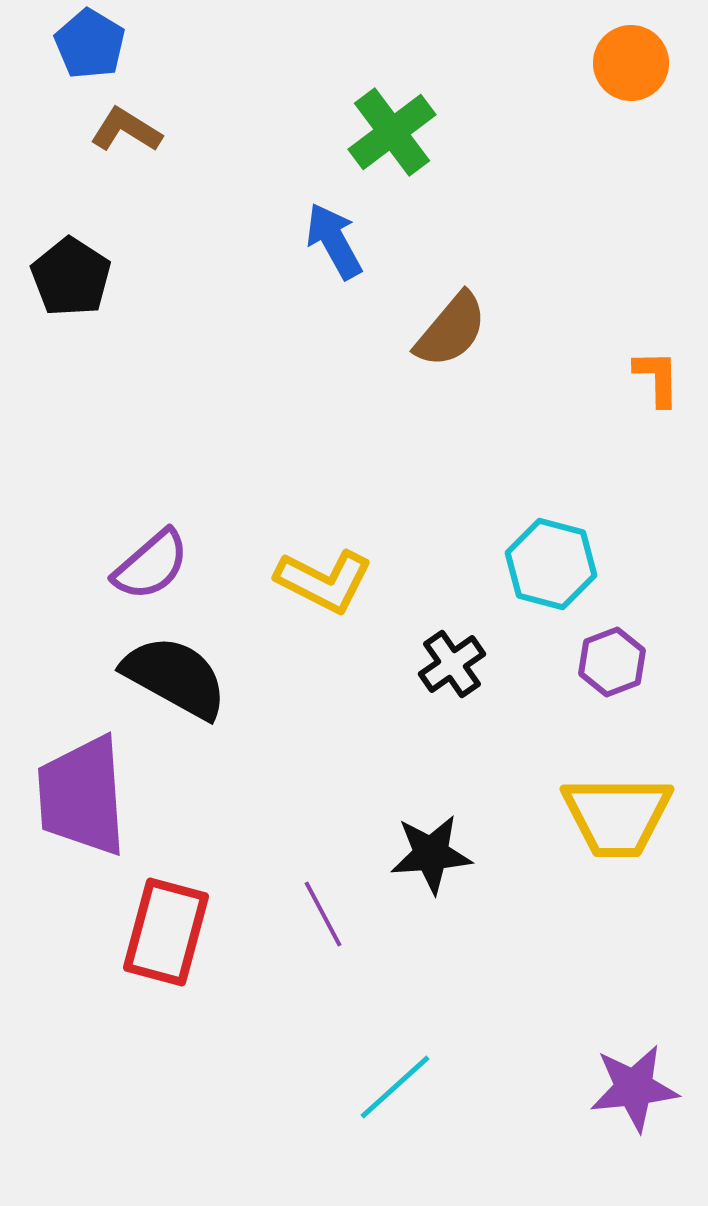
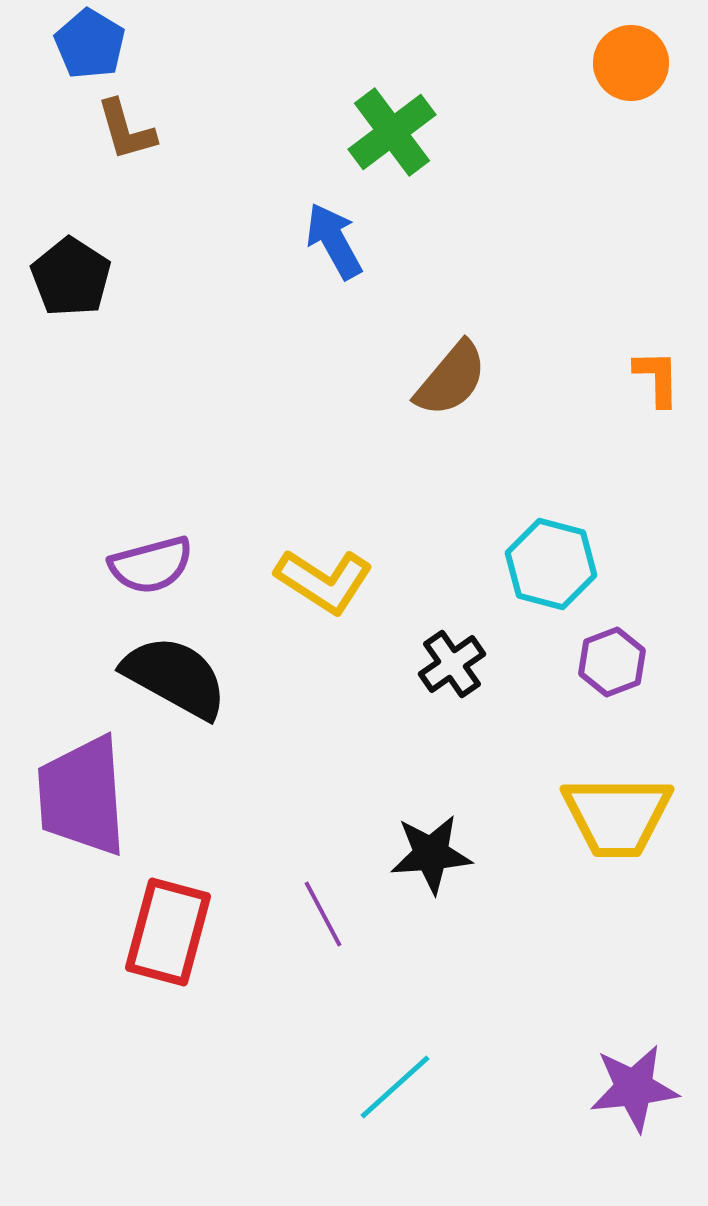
brown L-shape: rotated 138 degrees counterclockwise
brown semicircle: moved 49 px down
purple semicircle: rotated 26 degrees clockwise
yellow L-shape: rotated 6 degrees clockwise
red rectangle: moved 2 px right
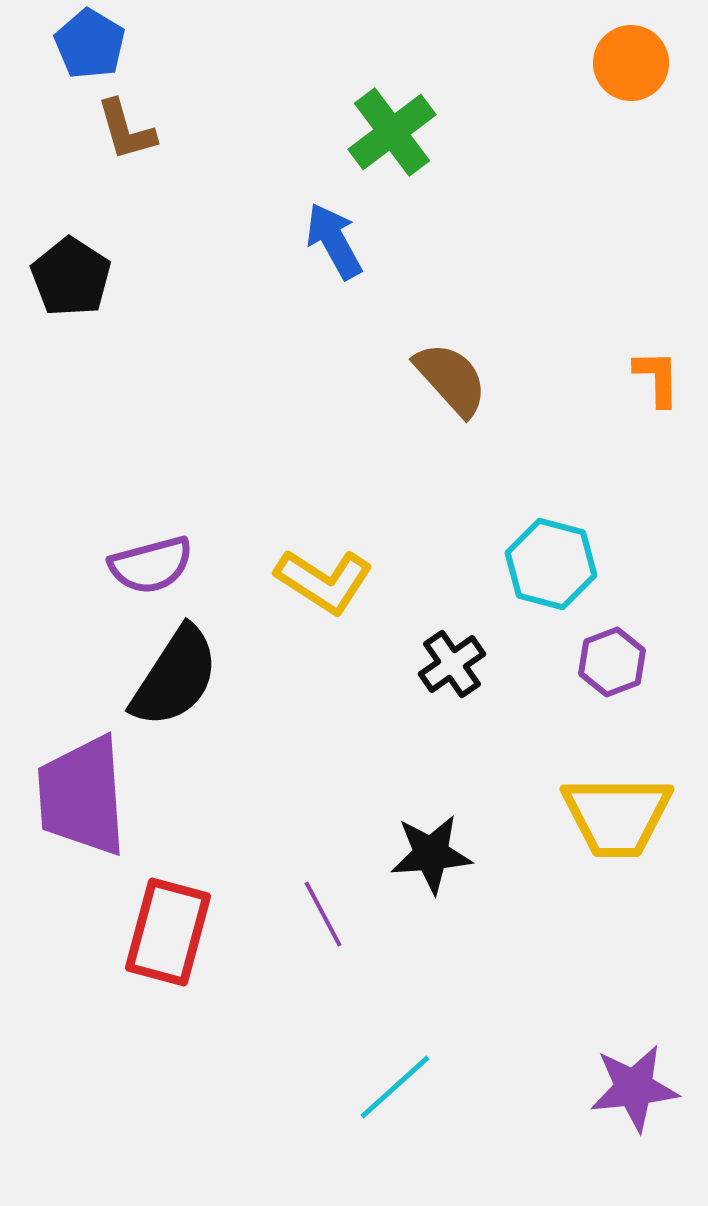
brown semicircle: rotated 82 degrees counterclockwise
black semicircle: rotated 94 degrees clockwise
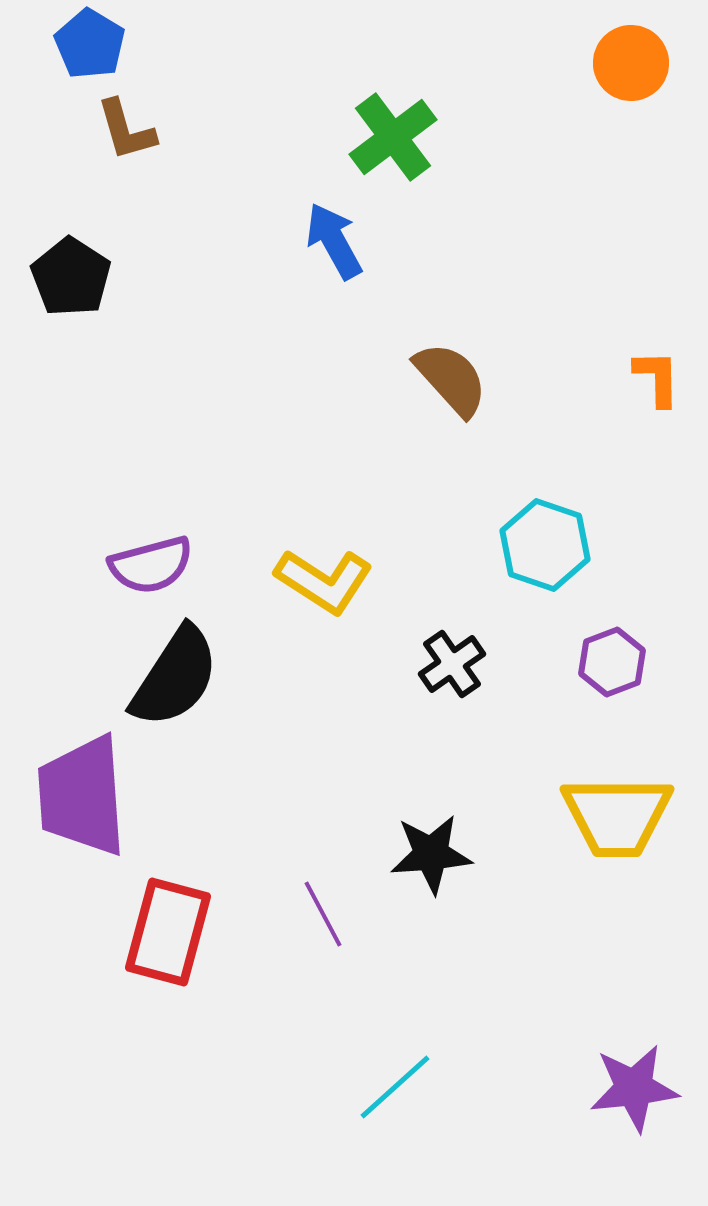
green cross: moved 1 px right, 5 px down
cyan hexagon: moved 6 px left, 19 px up; rotated 4 degrees clockwise
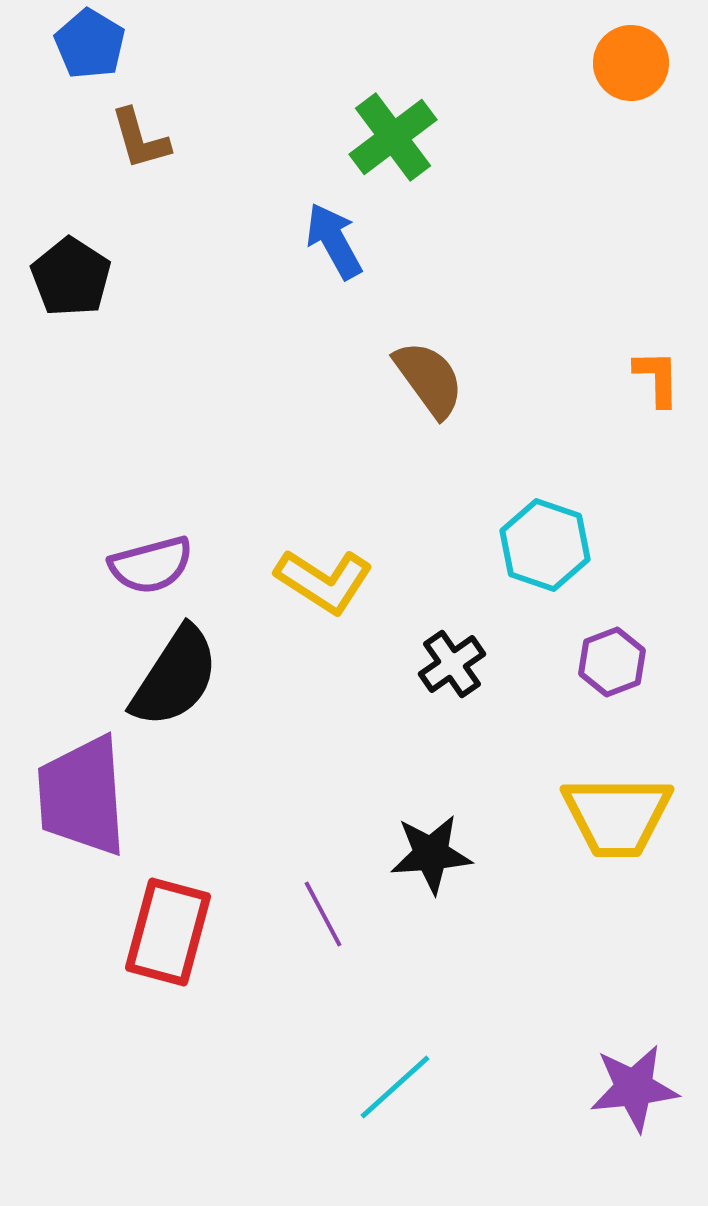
brown L-shape: moved 14 px right, 9 px down
brown semicircle: moved 22 px left; rotated 6 degrees clockwise
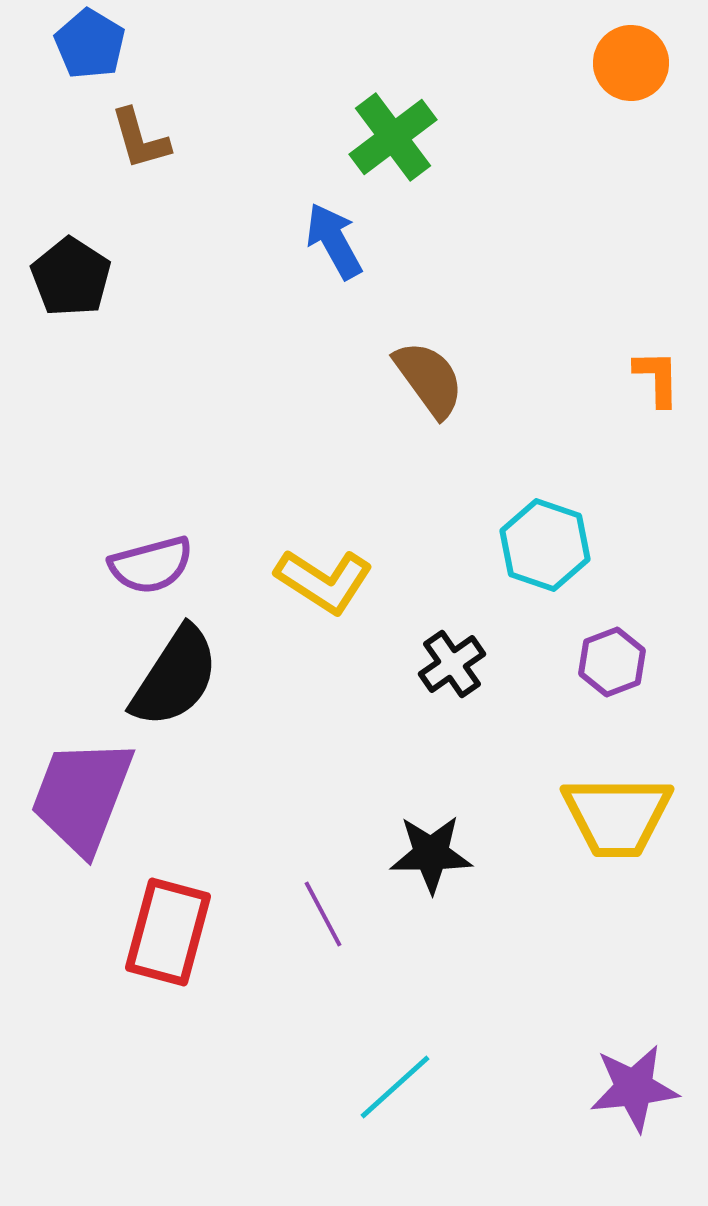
purple trapezoid: rotated 25 degrees clockwise
black star: rotated 4 degrees clockwise
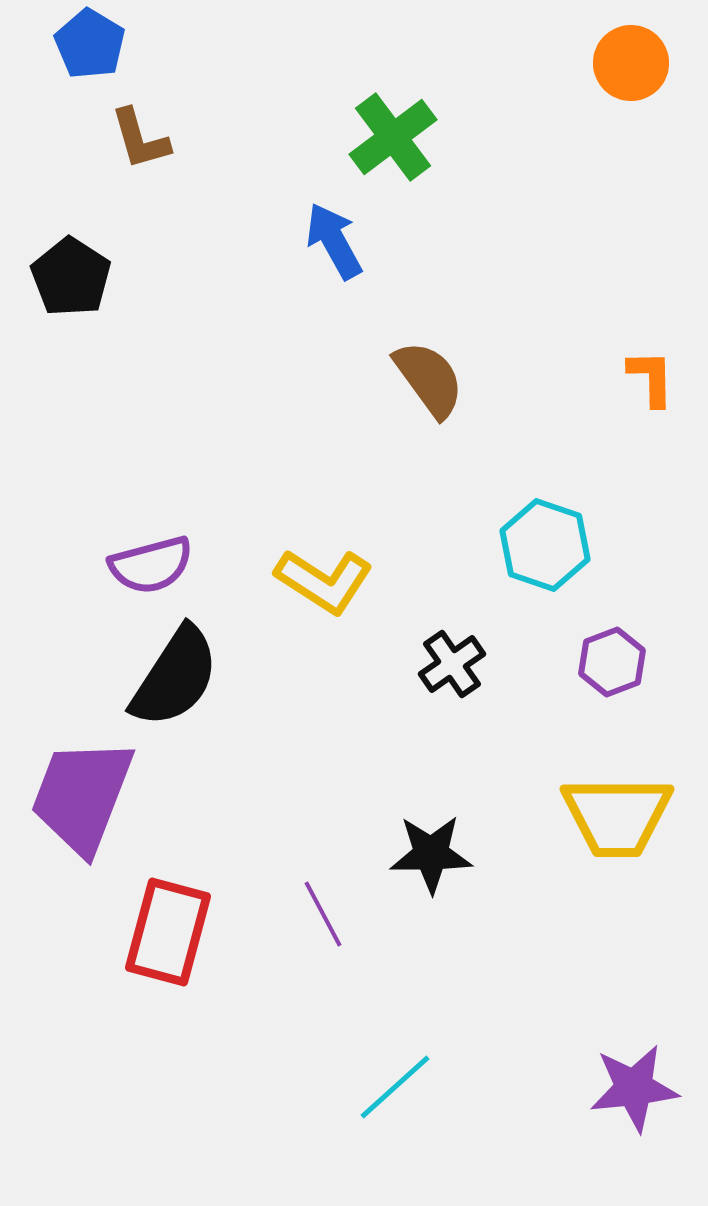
orange L-shape: moved 6 px left
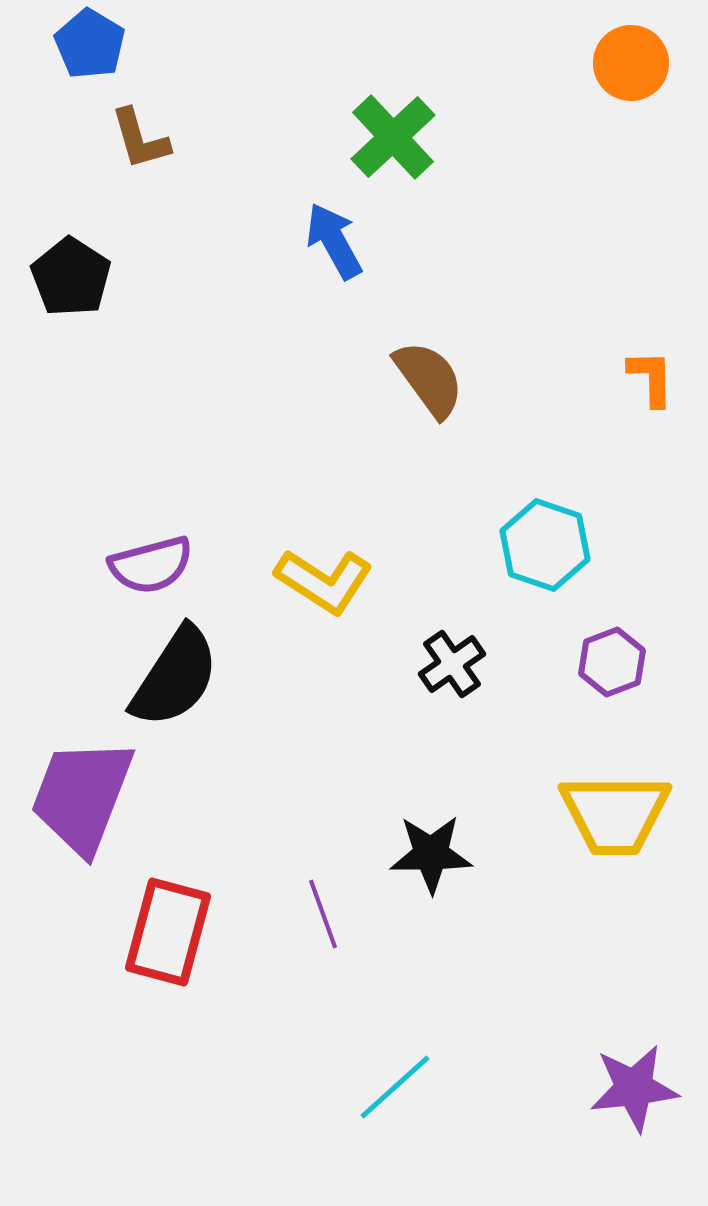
green cross: rotated 6 degrees counterclockwise
yellow trapezoid: moved 2 px left, 2 px up
purple line: rotated 8 degrees clockwise
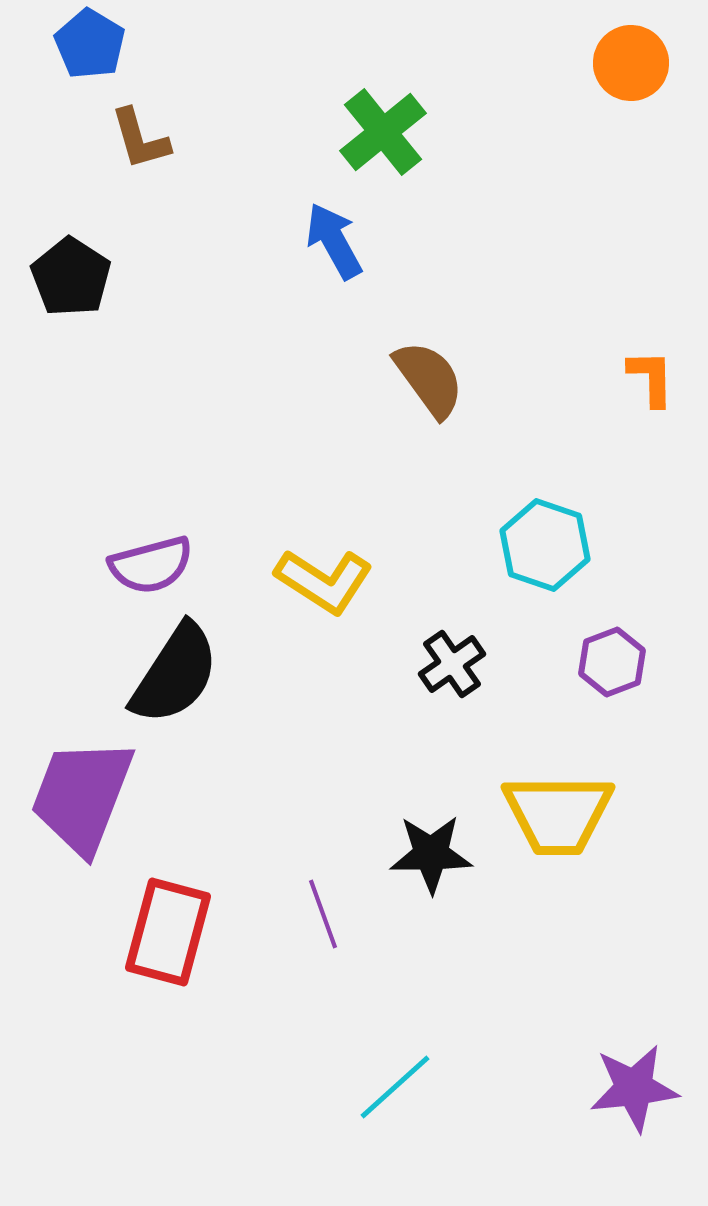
green cross: moved 10 px left, 5 px up; rotated 4 degrees clockwise
black semicircle: moved 3 px up
yellow trapezoid: moved 57 px left
